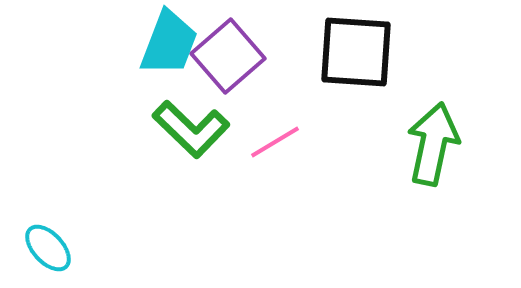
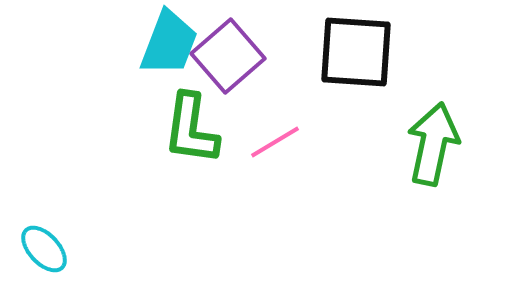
green L-shape: rotated 54 degrees clockwise
cyan ellipse: moved 4 px left, 1 px down
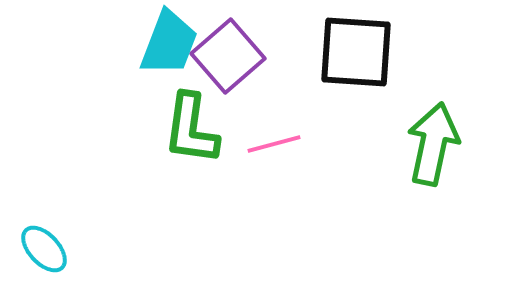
pink line: moved 1 px left, 2 px down; rotated 16 degrees clockwise
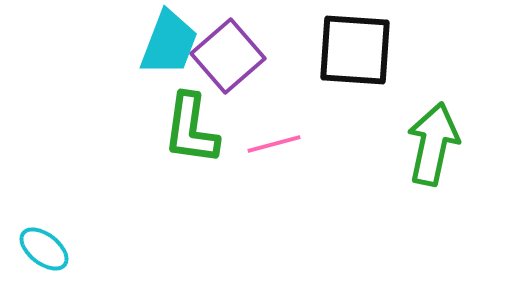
black square: moved 1 px left, 2 px up
cyan ellipse: rotated 9 degrees counterclockwise
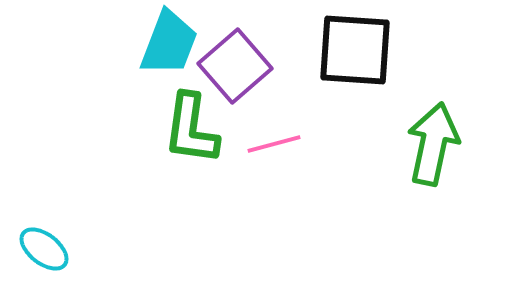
purple square: moved 7 px right, 10 px down
